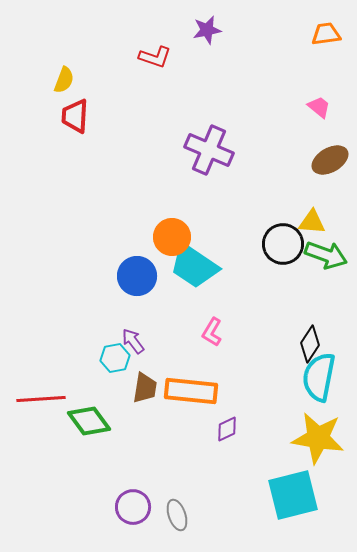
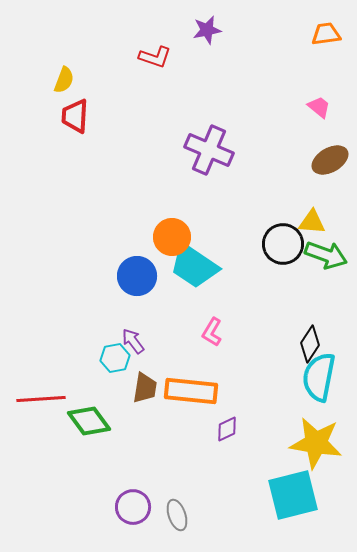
yellow star: moved 2 px left, 5 px down
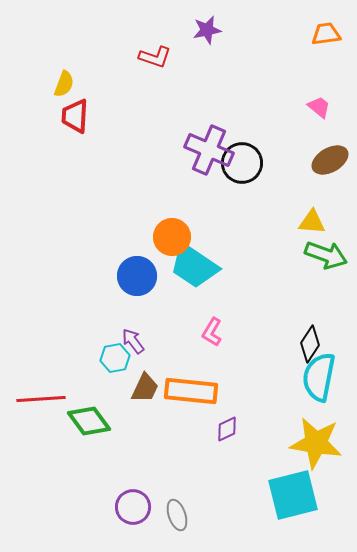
yellow semicircle: moved 4 px down
black circle: moved 41 px left, 81 px up
brown trapezoid: rotated 16 degrees clockwise
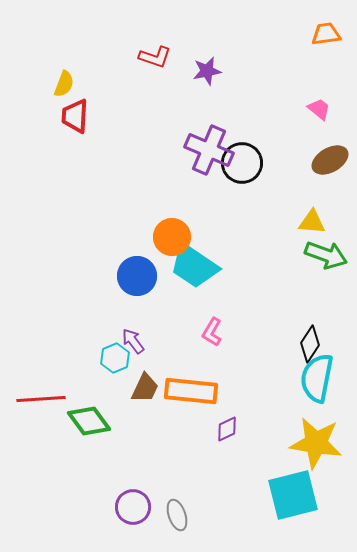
purple star: moved 41 px down
pink trapezoid: moved 2 px down
cyan hexagon: rotated 12 degrees counterclockwise
cyan semicircle: moved 2 px left, 1 px down
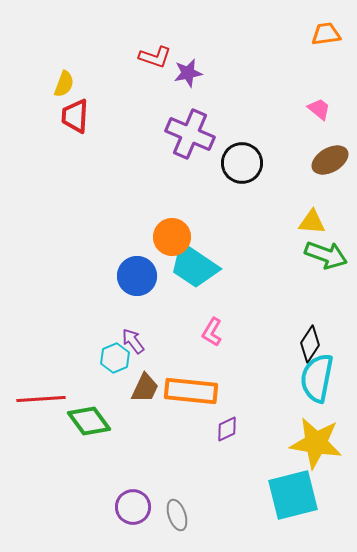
purple star: moved 19 px left, 2 px down
purple cross: moved 19 px left, 16 px up
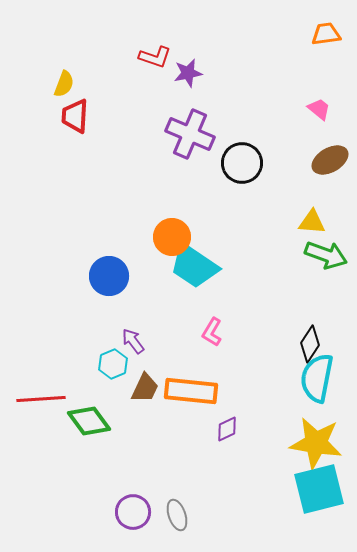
blue circle: moved 28 px left
cyan hexagon: moved 2 px left, 6 px down
cyan square: moved 26 px right, 6 px up
purple circle: moved 5 px down
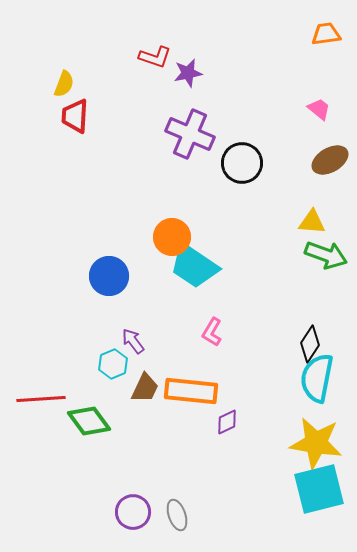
purple diamond: moved 7 px up
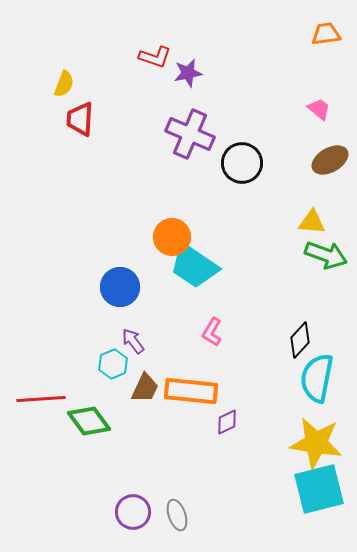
red trapezoid: moved 5 px right, 3 px down
blue circle: moved 11 px right, 11 px down
black diamond: moved 10 px left, 4 px up; rotated 9 degrees clockwise
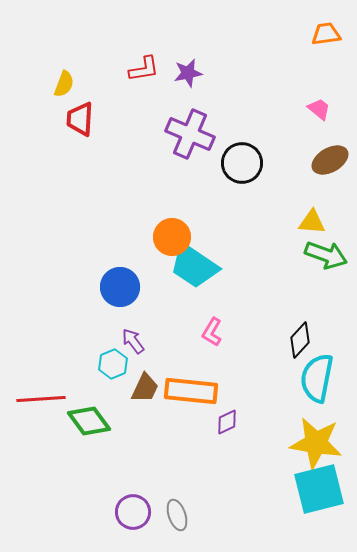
red L-shape: moved 11 px left, 12 px down; rotated 28 degrees counterclockwise
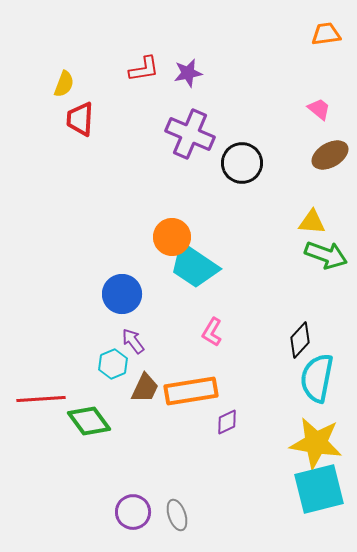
brown ellipse: moved 5 px up
blue circle: moved 2 px right, 7 px down
orange rectangle: rotated 15 degrees counterclockwise
